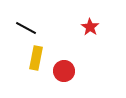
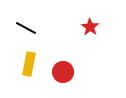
yellow rectangle: moved 7 px left, 6 px down
red circle: moved 1 px left, 1 px down
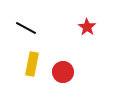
red star: moved 3 px left
yellow rectangle: moved 3 px right
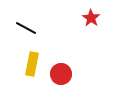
red star: moved 4 px right, 9 px up
red circle: moved 2 px left, 2 px down
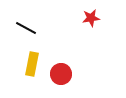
red star: rotated 30 degrees clockwise
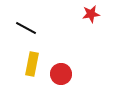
red star: moved 4 px up
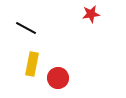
red circle: moved 3 px left, 4 px down
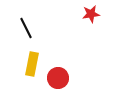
black line: rotated 35 degrees clockwise
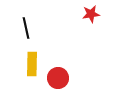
black line: rotated 15 degrees clockwise
yellow rectangle: rotated 10 degrees counterclockwise
